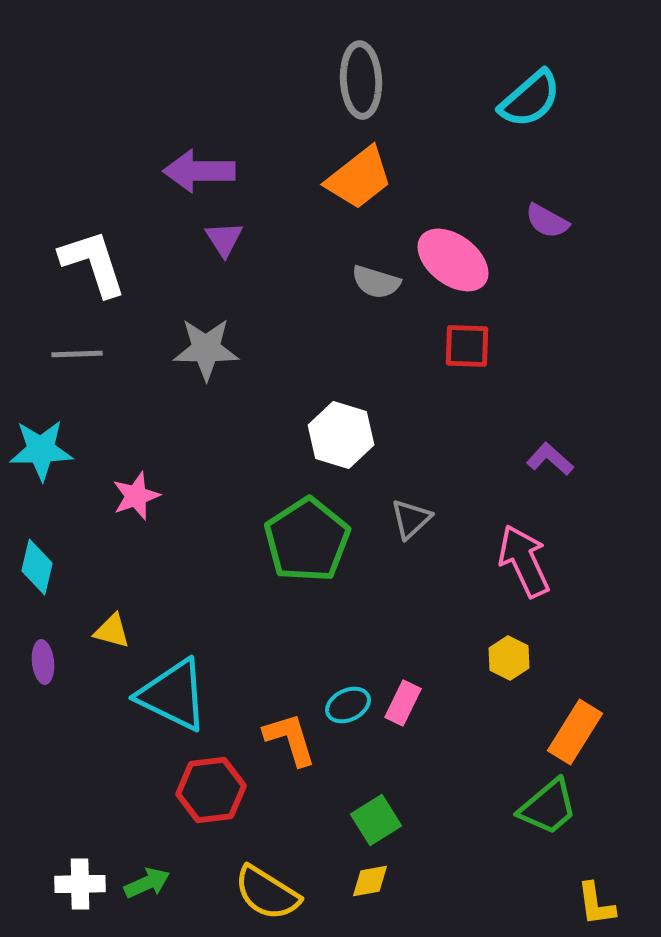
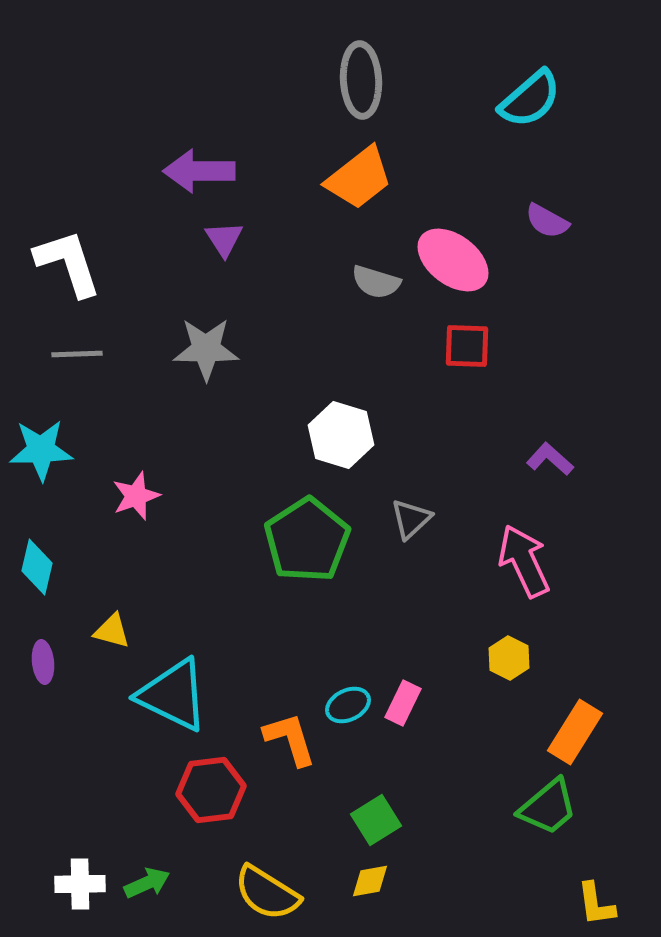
white L-shape: moved 25 px left
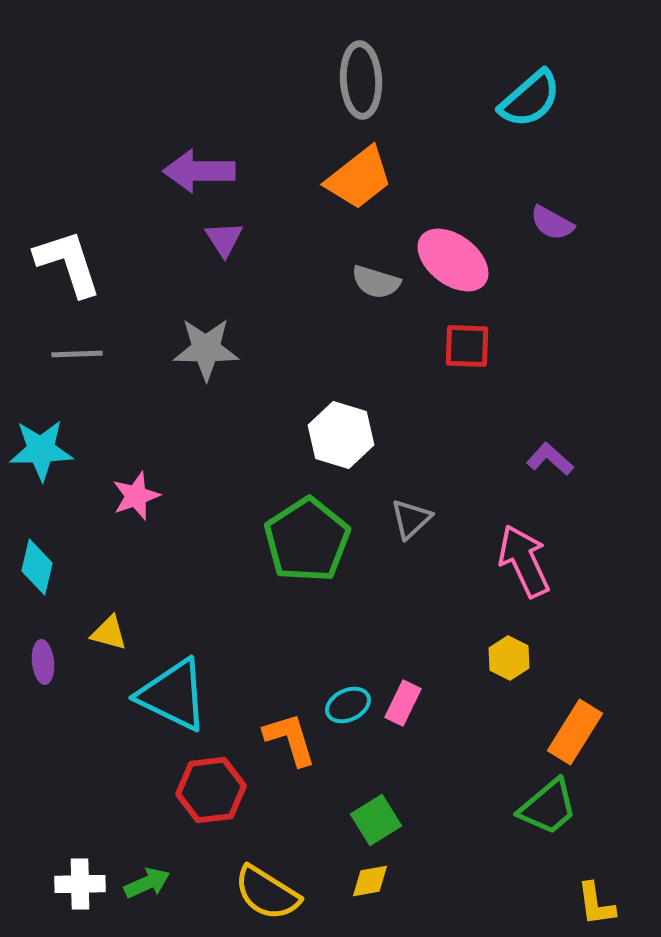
purple semicircle: moved 5 px right, 2 px down
yellow triangle: moved 3 px left, 2 px down
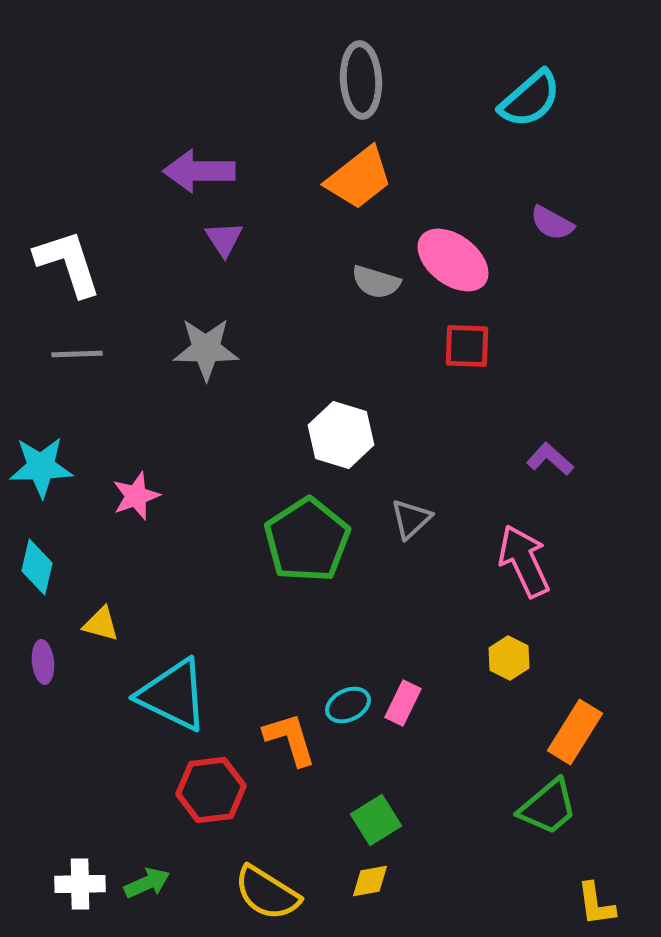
cyan star: moved 17 px down
yellow triangle: moved 8 px left, 9 px up
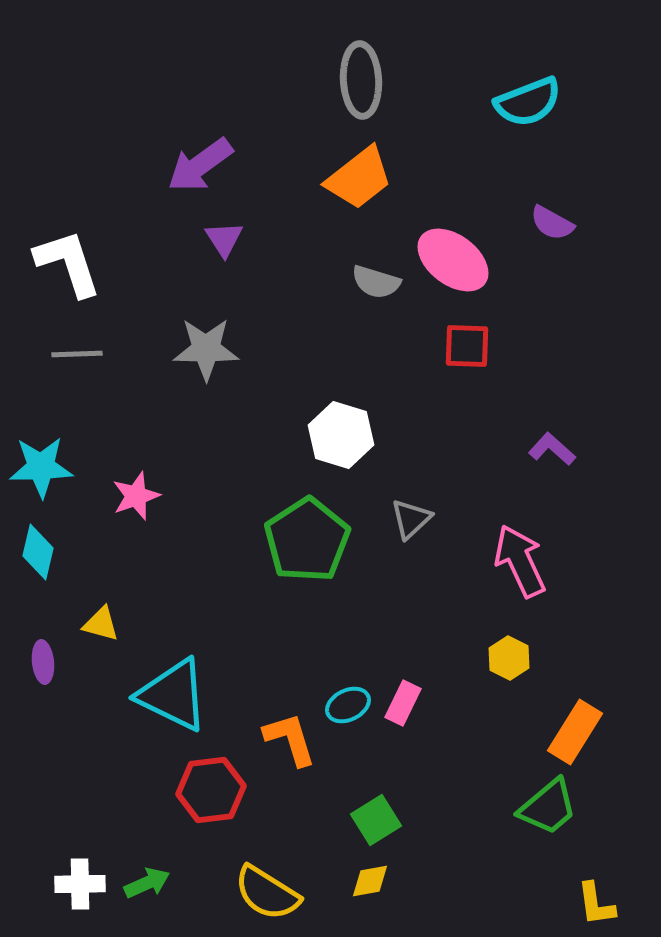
cyan semicircle: moved 2 px left, 3 px down; rotated 20 degrees clockwise
purple arrow: moved 1 px right, 6 px up; rotated 36 degrees counterclockwise
purple L-shape: moved 2 px right, 10 px up
pink arrow: moved 4 px left
cyan diamond: moved 1 px right, 15 px up
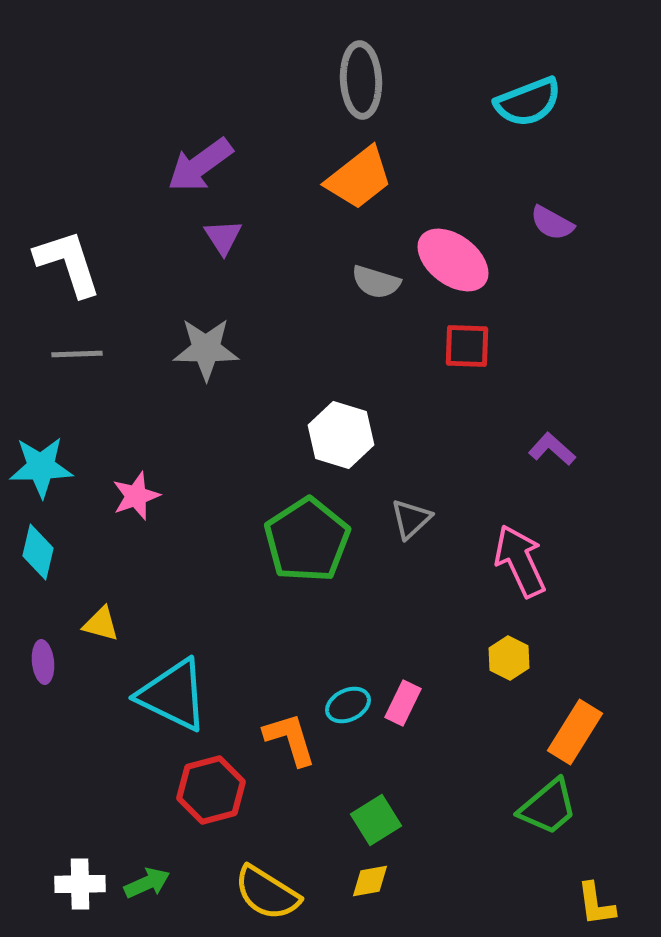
purple triangle: moved 1 px left, 2 px up
red hexagon: rotated 8 degrees counterclockwise
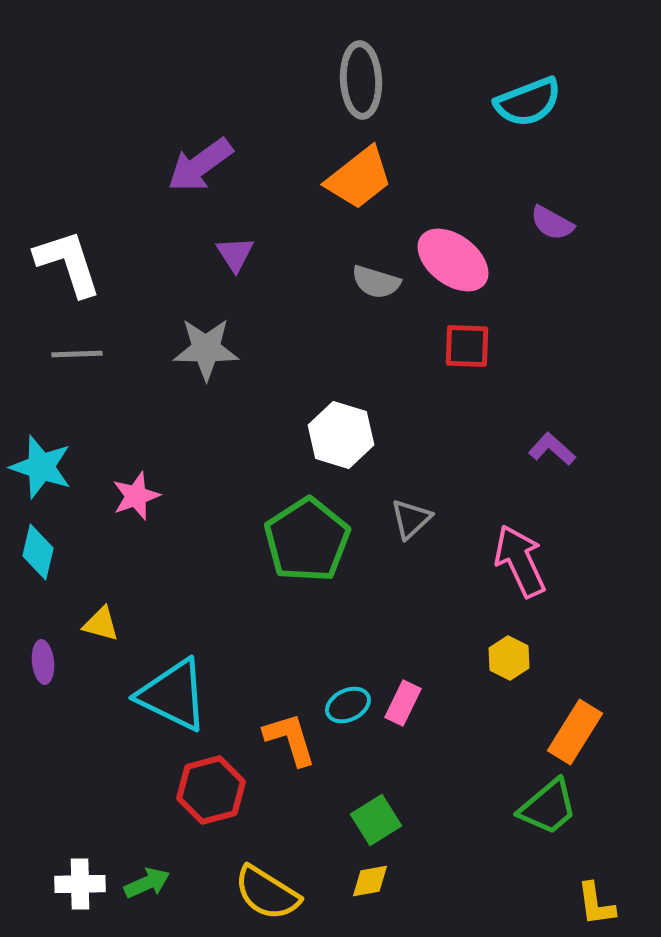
purple triangle: moved 12 px right, 17 px down
cyan star: rotated 20 degrees clockwise
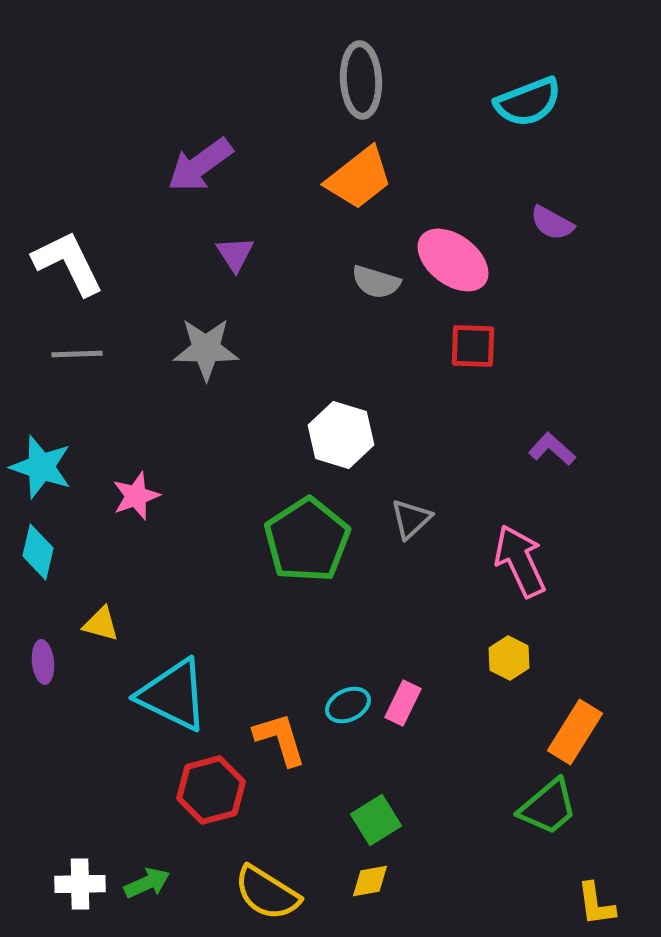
white L-shape: rotated 8 degrees counterclockwise
red square: moved 6 px right
orange L-shape: moved 10 px left
